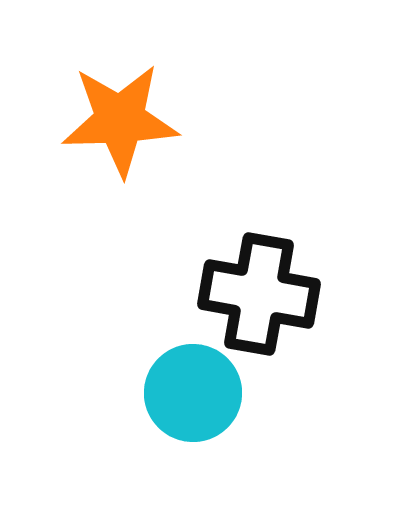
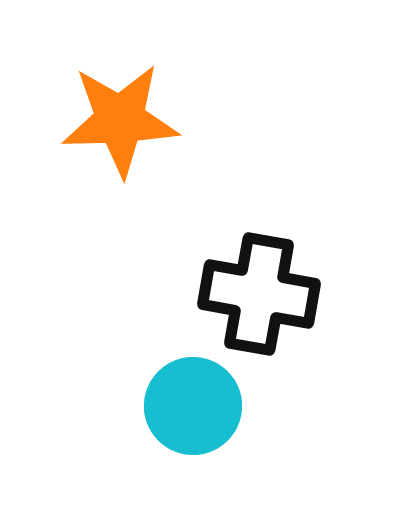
cyan circle: moved 13 px down
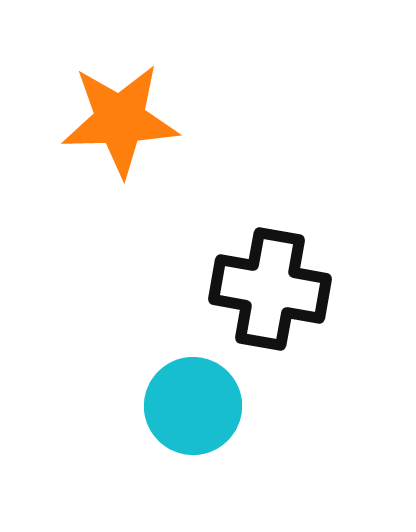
black cross: moved 11 px right, 5 px up
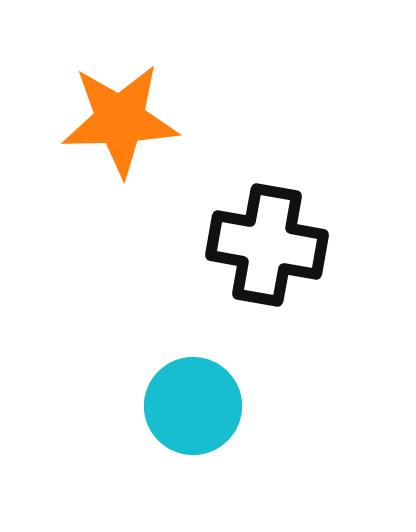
black cross: moved 3 px left, 44 px up
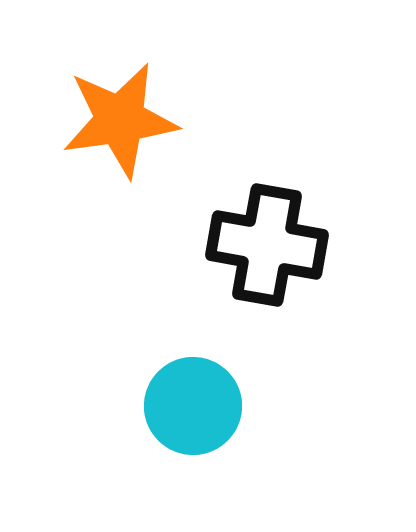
orange star: rotated 6 degrees counterclockwise
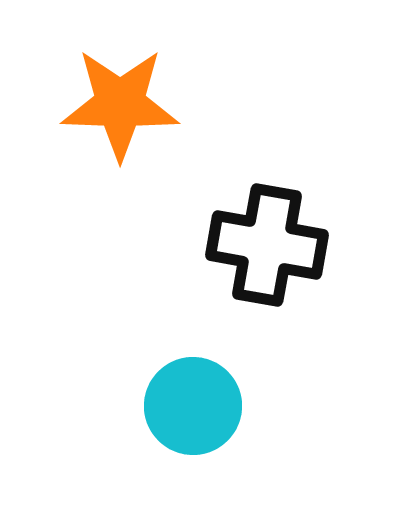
orange star: moved 16 px up; rotated 10 degrees clockwise
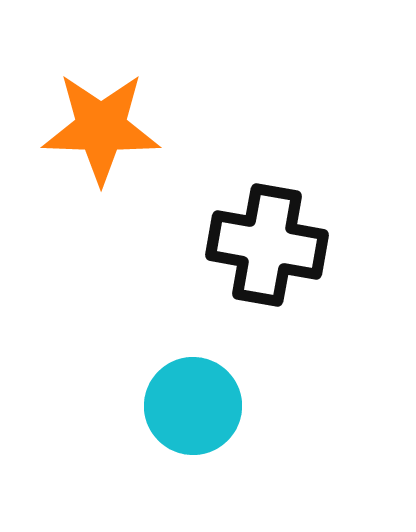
orange star: moved 19 px left, 24 px down
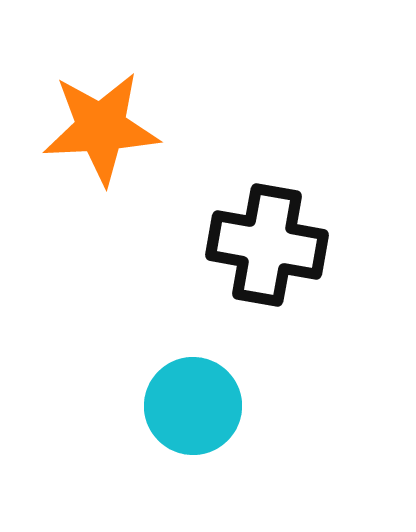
orange star: rotated 5 degrees counterclockwise
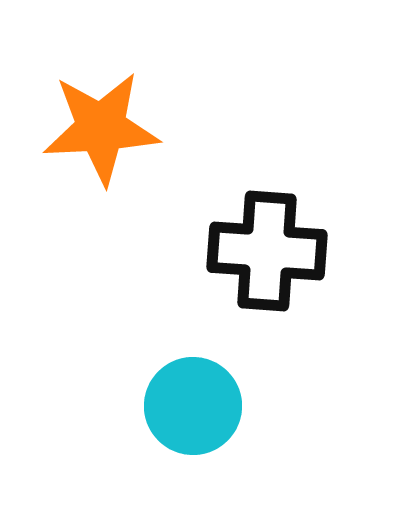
black cross: moved 6 px down; rotated 6 degrees counterclockwise
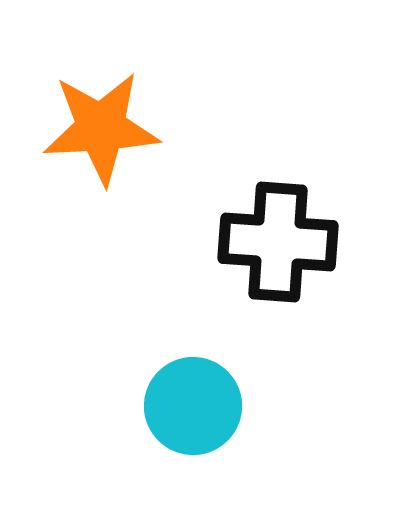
black cross: moved 11 px right, 9 px up
